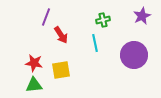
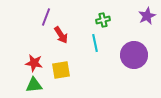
purple star: moved 5 px right
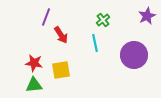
green cross: rotated 24 degrees counterclockwise
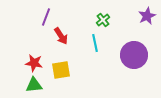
red arrow: moved 1 px down
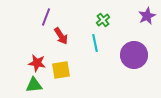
red star: moved 3 px right
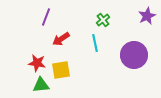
red arrow: moved 3 px down; rotated 90 degrees clockwise
green triangle: moved 7 px right
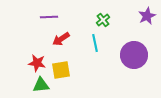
purple line: moved 3 px right; rotated 66 degrees clockwise
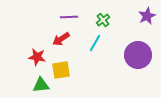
purple line: moved 20 px right
cyan line: rotated 42 degrees clockwise
purple circle: moved 4 px right
red star: moved 6 px up
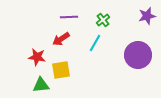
purple star: rotated 12 degrees clockwise
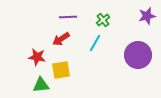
purple line: moved 1 px left
